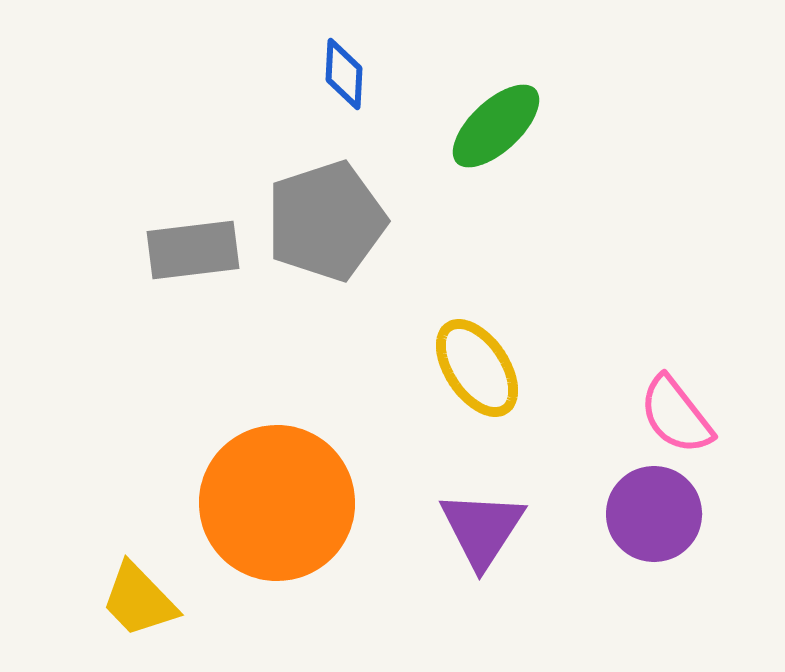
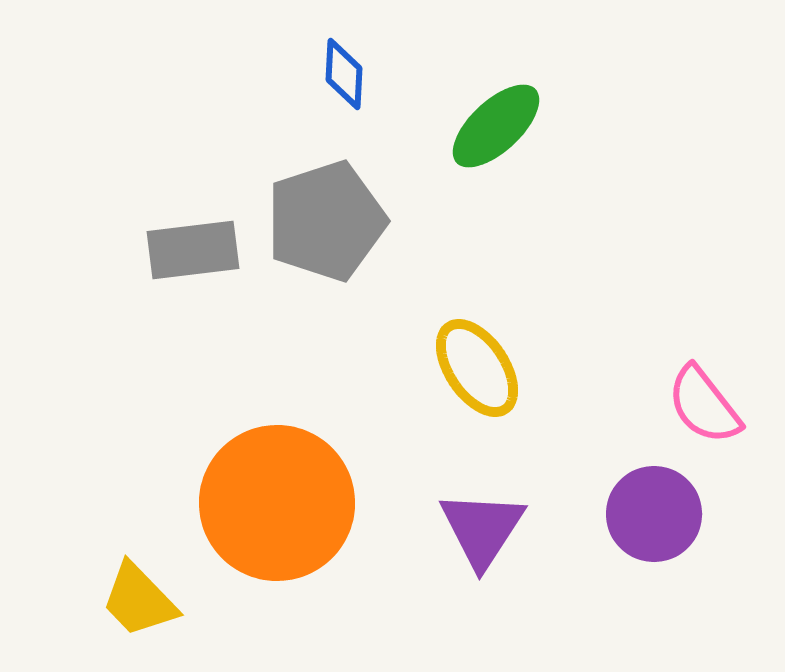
pink semicircle: moved 28 px right, 10 px up
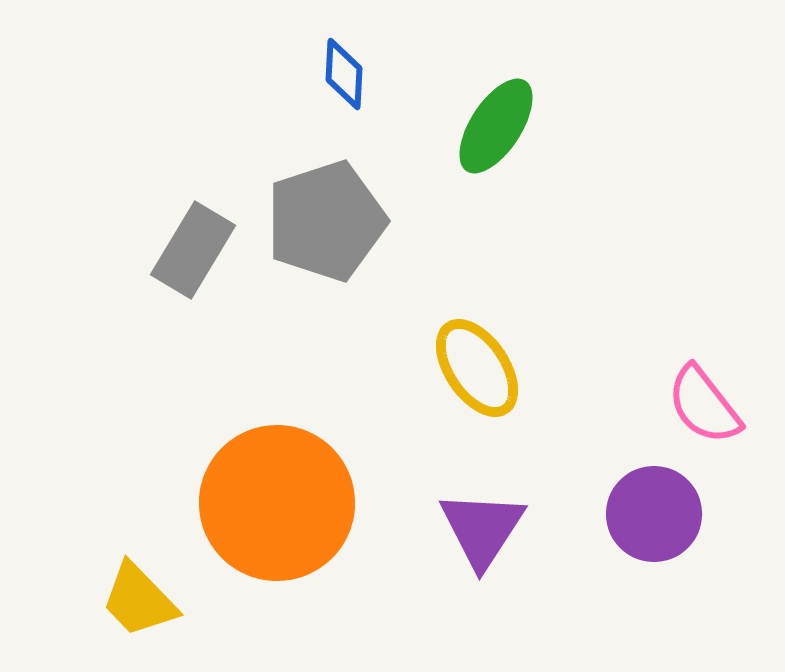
green ellipse: rotated 14 degrees counterclockwise
gray rectangle: rotated 52 degrees counterclockwise
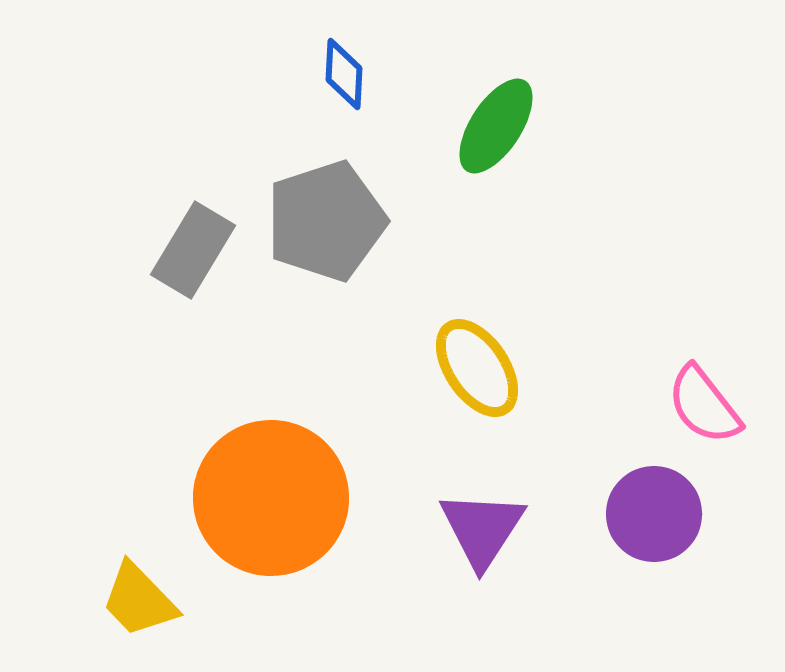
orange circle: moved 6 px left, 5 px up
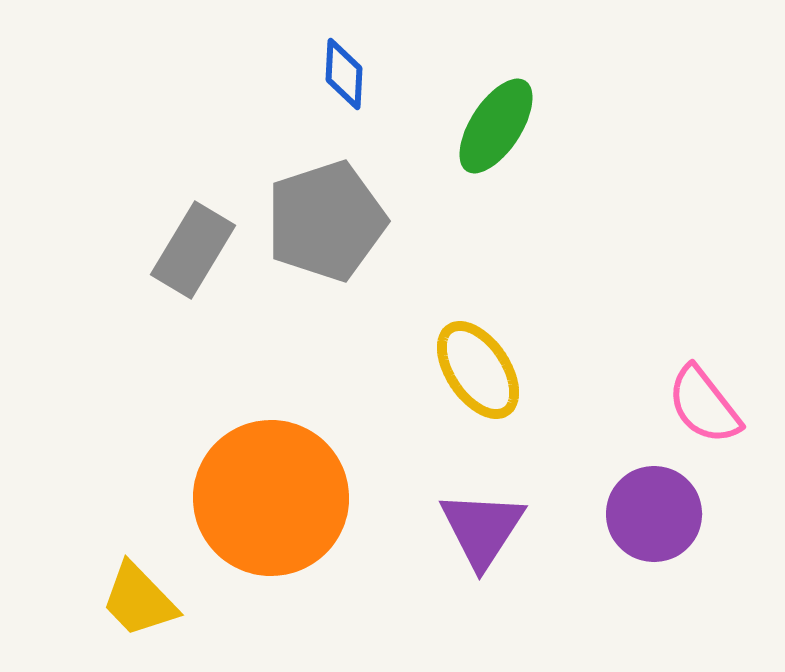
yellow ellipse: moved 1 px right, 2 px down
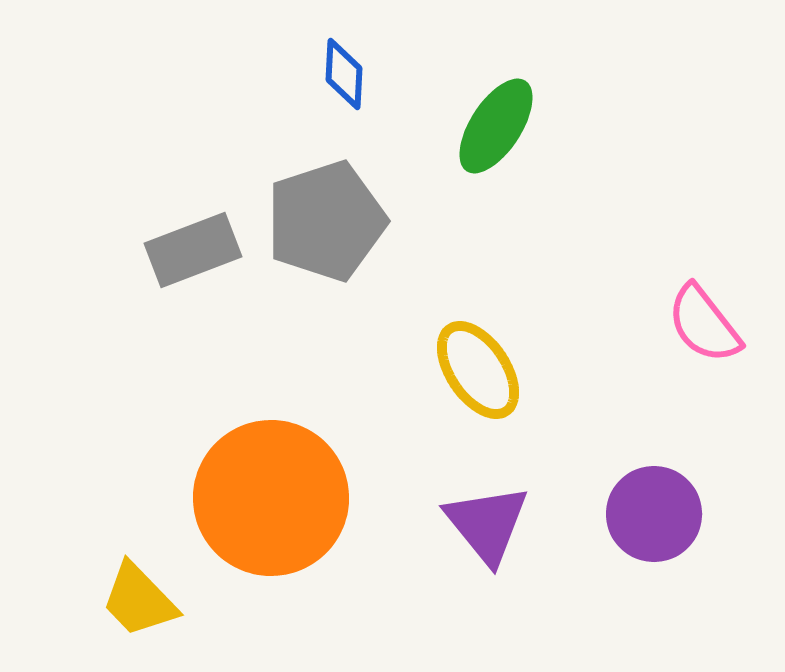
gray rectangle: rotated 38 degrees clockwise
pink semicircle: moved 81 px up
purple triangle: moved 5 px right, 5 px up; rotated 12 degrees counterclockwise
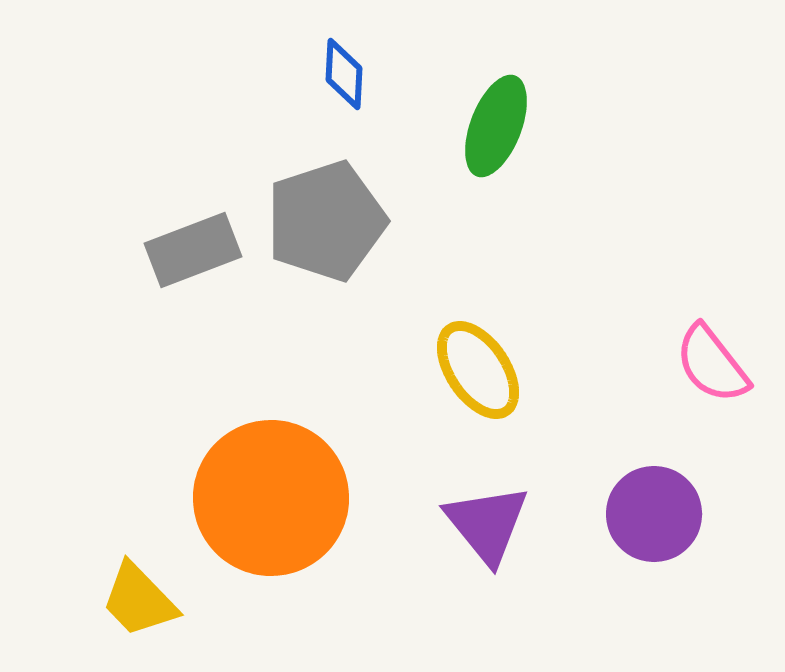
green ellipse: rotated 12 degrees counterclockwise
pink semicircle: moved 8 px right, 40 px down
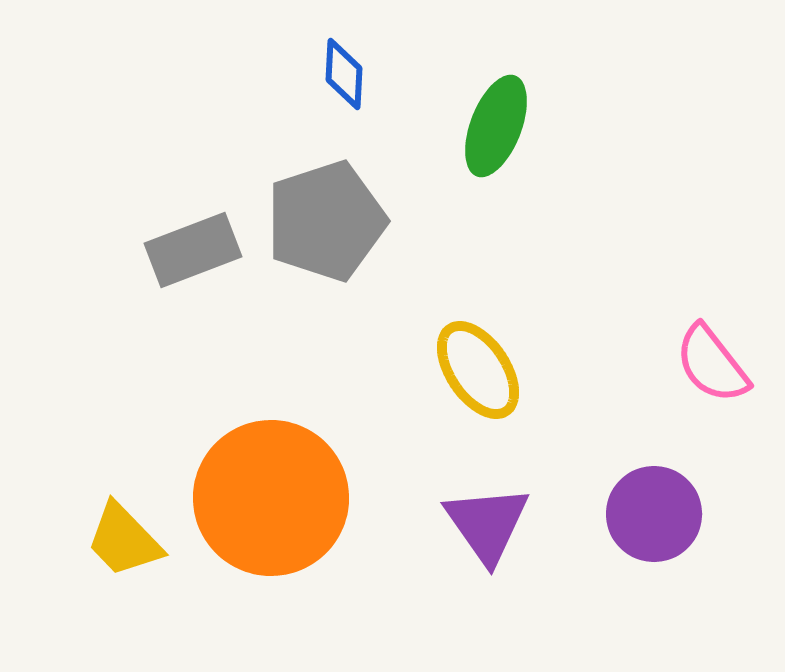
purple triangle: rotated 4 degrees clockwise
yellow trapezoid: moved 15 px left, 60 px up
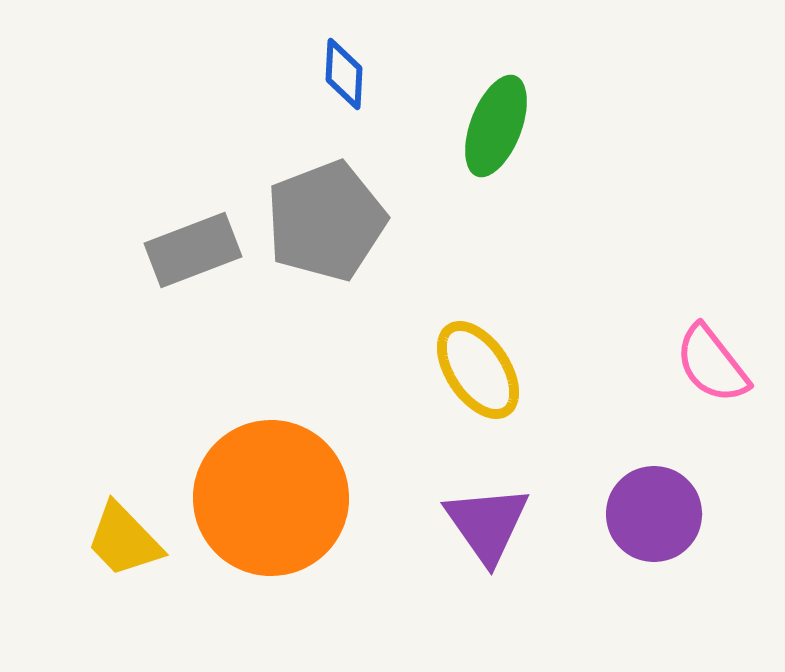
gray pentagon: rotated 3 degrees counterclockwise
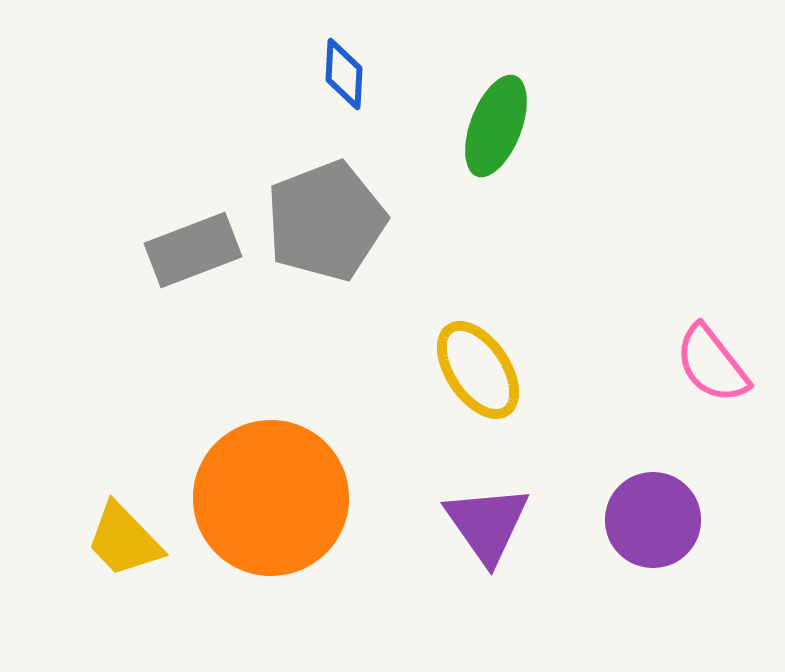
purple circle: moved 1 px left, 6 px down
